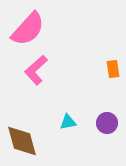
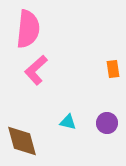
pink semicircle: rotated 36 degrees counterclockwise
cyan triangle: rotated 24 degrees clockwise
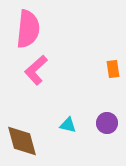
cyan triangle: moved 3 px down
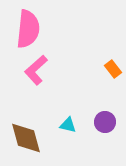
orange rectangle: rotated 30 degrees counterclockwise
purple circle: moved 2 px left, 1 px up
brown diamond: moved 4 px right, 3 px up
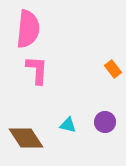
pink L-shape: moved 1 px right; rotated 136 degrees clockwise
brown diamond: rotated 18 degrees counterclockwise
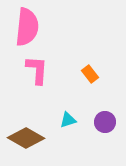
pink semicircle: moved 1 px left, 2 px up
orange rectangle: moved 23 px left, 5 px down
cyan triangle: moved 5 px up; rotated 30 degrees counterclockwise
brown diamond: rotated 27 degrees counterclockwise
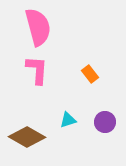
pink semicircle: moved 11 px right; rotated 21 degrees counterclockwise
brown diamond: moved 1 px right, 1 px up
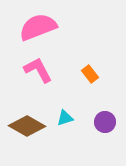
pink semicircle: rotated 96 degrees counterclockwise
pink L-shape: moved 1 px right; rotated 32 degrees counterclockwise
cyan triangle: moved 3 px left, 2 px up
brown diamond: moved 11 px up
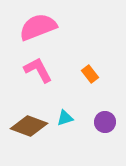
brown diamond: moved 2 px right; rotated 9 degrees counterclockwise
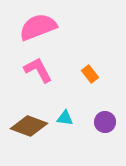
cyan triangle: rotated 24 degrees clockwise
